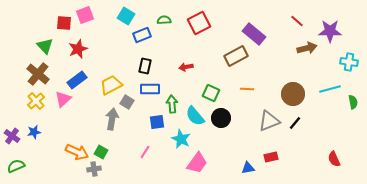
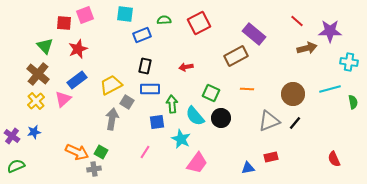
cyan square at (126, 16): moved 1 px left, 2 px up; rotated 24 degrees counterclockwise
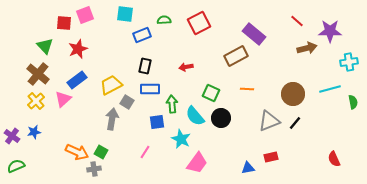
cyan cross at (349, 62): rotated 18 degrees counterclockwise
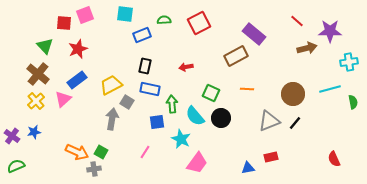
blue rectangle at (150, 89): rotated 12 degrees clockwise
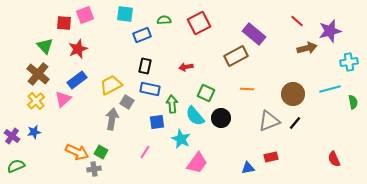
purple star at (330, 31): rotated 15 degrees counterclockwise
green square at (211, 93): moved 5 px left
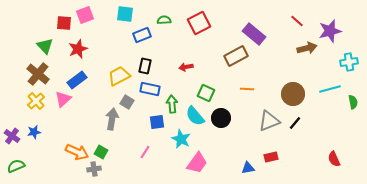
yellow trapezoid at (111, 85): moved 8 px right, 9 px up
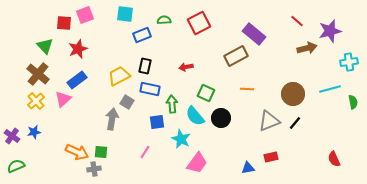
green square at (101, 152): rotated 24 degrees counterclockwise
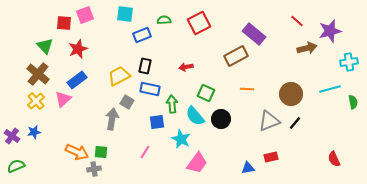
brown circle at (293, 94): moved 2 px left
black circle at (221, 118): moved 1 px down
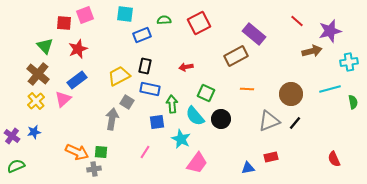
brown arrow at (307, 48): moved 5 px right, 3 px down
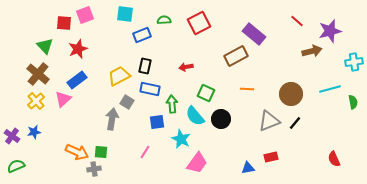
cyan cross at (349, 62): moved 5 px right
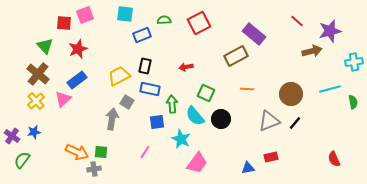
green semicircle at (16, 166): moved 6 px right, 6 px up; rotated 30 degrees counterclockwise
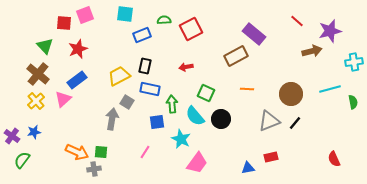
red square at (199, 23): moved 8 px left, 6 px down
